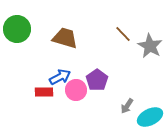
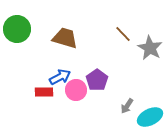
gray star: moved 2 px down
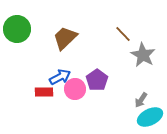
brown trapezoid: rotated 60 degrees counterclockwise
gray star: moved 7 px left, 7 px down
pink circle: moved 1 px left, 1 px up
gray arrow: moved 14 px right, 6 px up
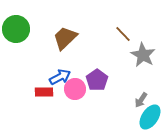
green circle: moved 1 px left
cyan ellipse: rotated 30 degrees counterclockwise
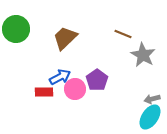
brown line: rotated 24 degrees counterclockwise
gray arrow: moved 11 px right, 1 px up; rotated 42 degrees clockwise
